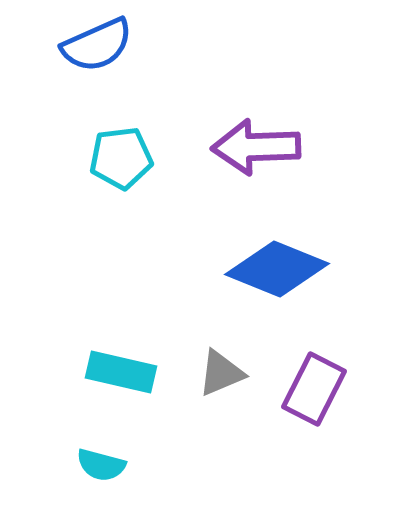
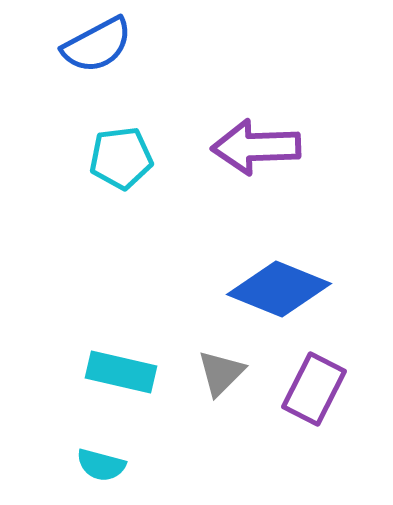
blue semicircle: rotated 4 degrees counterclockwise
blue diamond: moved 2 px right, 20 px down
gray triangle: rotated 22 degrees counterclockwise
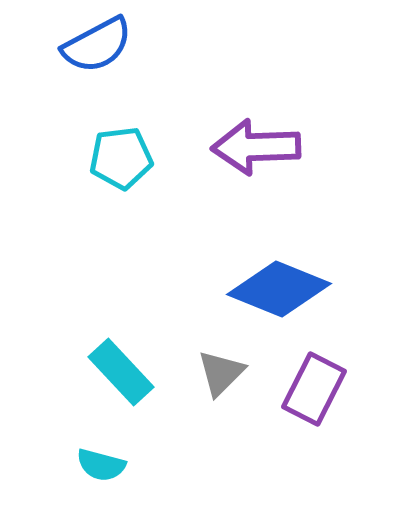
cyan rectangle: rotated 34 degrees clockwise
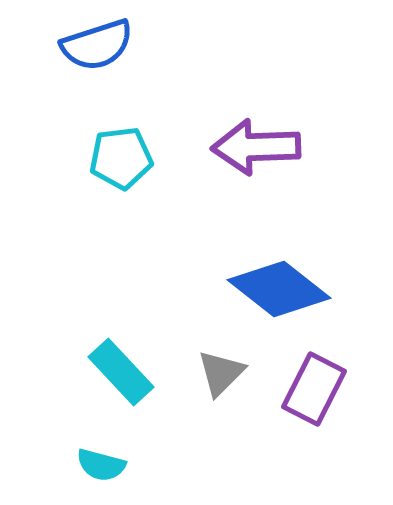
blue semicircle: rotated 10 degrees clockwise
blue diamond: rotated 16 degrees clockwise
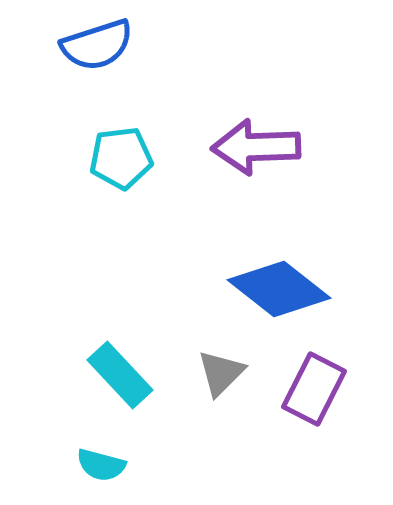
cyan rectangle: moved 1 px left, 3 px down
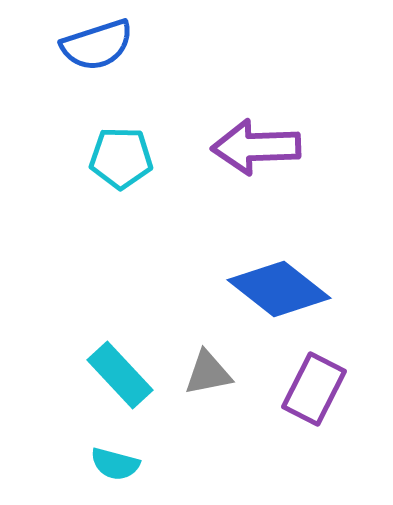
cyan pentagon: rotated 8 degrees clockwise
gray triangle: moved 13 px left; rotated 34 degrees clockwise
cyan semicircle: moved 14 px right, 1 px up
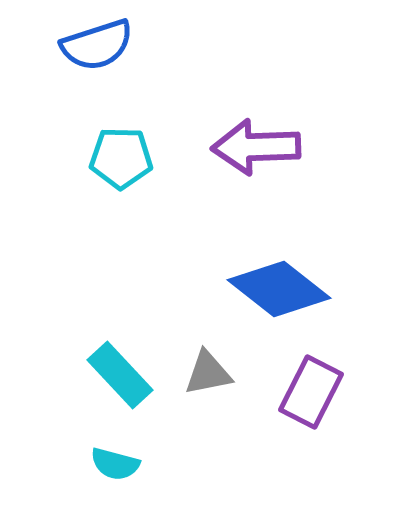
purple rectangle: moved 3 px left, 3 px down
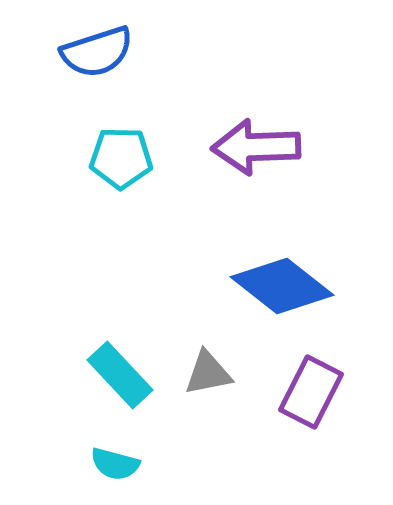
blue semicircle: moved 7 px down
blue diamond: moved 3 px right, 3 px up
